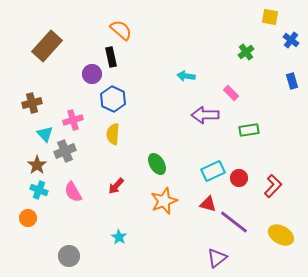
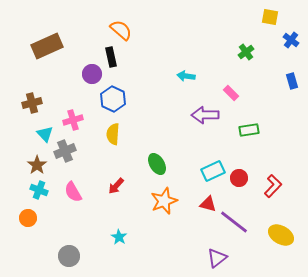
brown rectangle: rotated 24 degrees clockwise
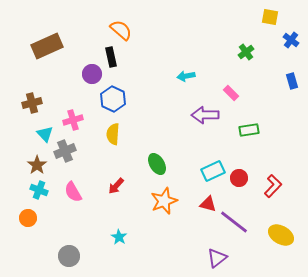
cyan arrow: rotated 18 degrees counterclockwise
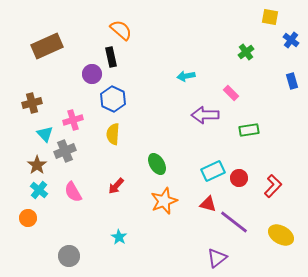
cyan cross: rotated 18 degrees clockwise
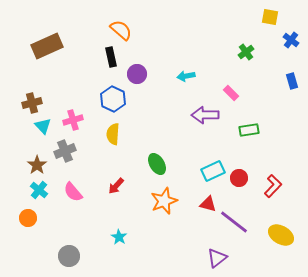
purple circle: moved 45 px right
cyan triangle: moved 2 px left, 8 px up
pink semicircle: rotated 10 degrees counterclockwise
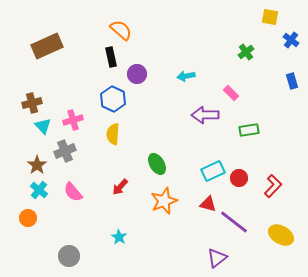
red arrow: moved 4 px right, 1 px down
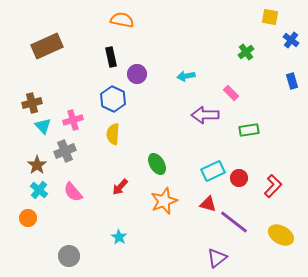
orange semicircle: moved 1 px right, 10 px up; rotated 30 degrees counterclockwise
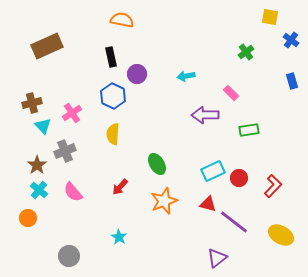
blue hexagon: moved 3 px up
pink cross: moved 1 px left, 7 px up; rotated 18 degrees counterclockwise
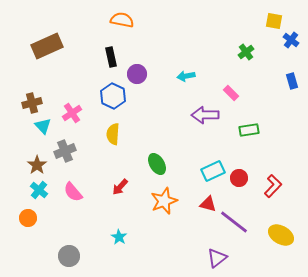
yellow square: moved 4 px right, 4 px down
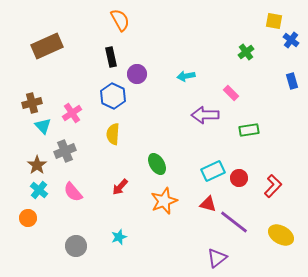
orange semicircle: moved 2 px left; rotated 50 degrees clockwise
cyan star: rotated 21 degrees clockwise
gray circle: moved 7 px right, 10 px up
